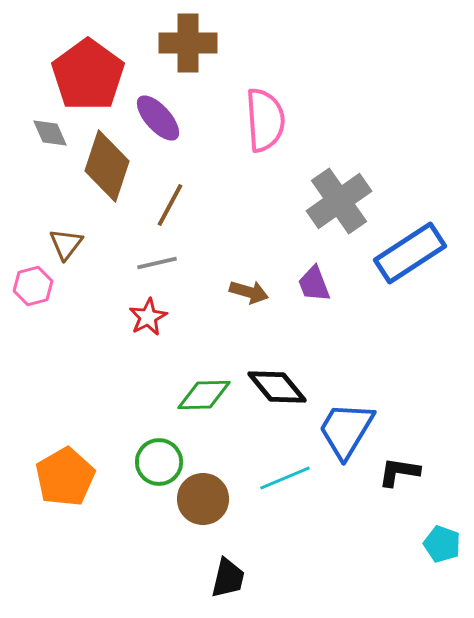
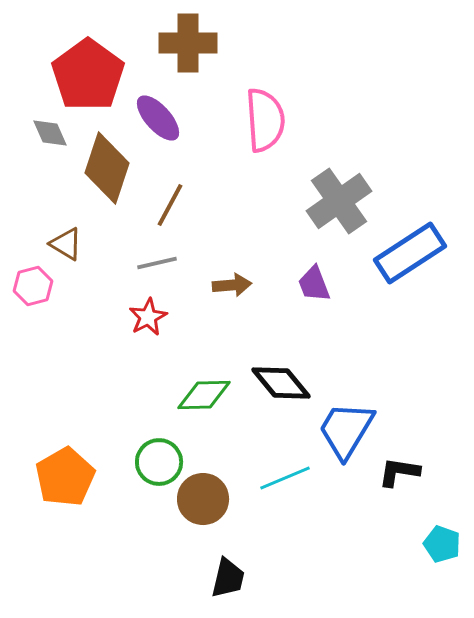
brown diamond: moved 2 px down
brown triangle: rotated 36 degrees counterclockwise
brown arrow: moved 17 px left, 7 px up; rotated 21 degrees counterclockwise
black diamond: moved 4 px right, 4 px up
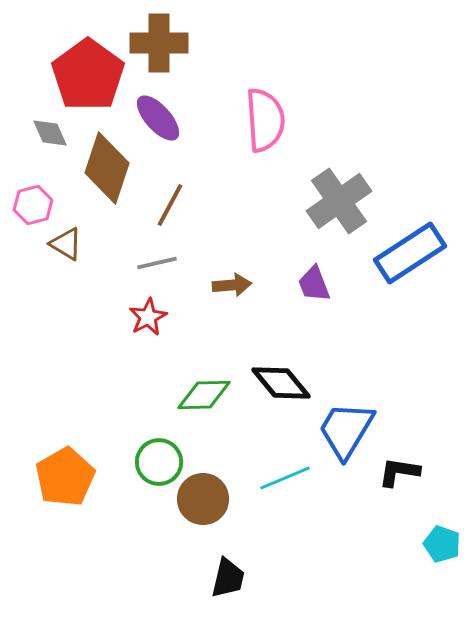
brown cross: moved 29 px left
pink hexagon: moved 81 px up
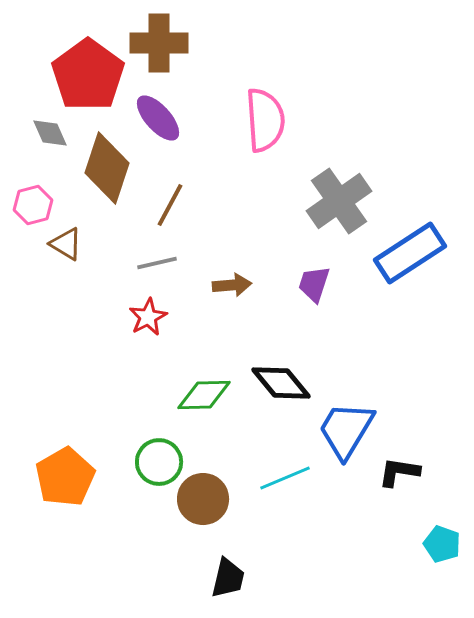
purple trapezoid: rotated 39 degrees clockwise
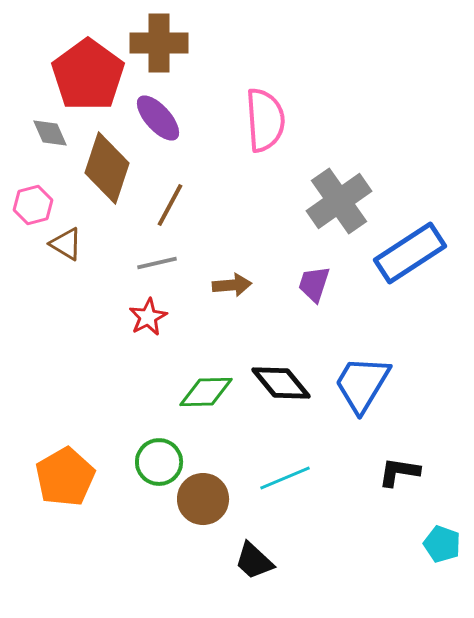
green diamond: moved 2 px right, 3 px up
blue trapezoid: moved 16 px right, 46 px up
black trapezoid: moved 26 px right, 17 px up; rotated 120 degrees clockwise
